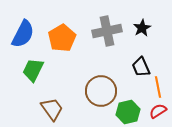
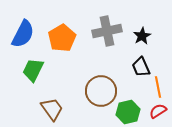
black star: moved 8 px down
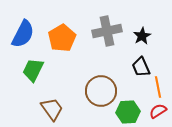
green hexagon: rotated 10 degrees clockwise
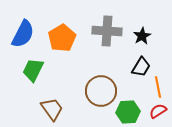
gray cross: rotated 16 degrees clockwise
black trapezoid: rotated 125 degrees counterclockwise
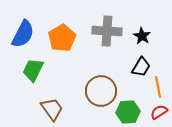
black star: rotated 12 degrees counterclockwise
red semicircle: moved 1 px right, 1 px down
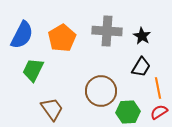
blue semicircle: moved 1 px left, 1 px down
orange line: moved 1 px down
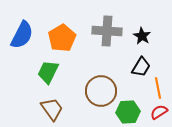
green trapezoid: moved 15 px right, 2 px down
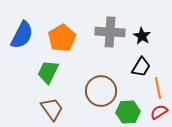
gray cross: moved 3 px right, 1 px down
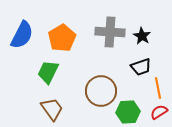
black trapezoid: rotated 40 degrees clockwise
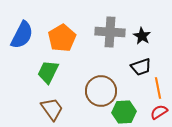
green hexagon: moved 4 px left
